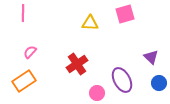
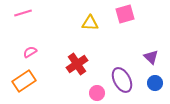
pink line: rotated 72 degrees clockwise
pink semicircle: rotated 16 degrees clockwise
blue circle: moved 4 px left
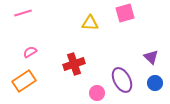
pink square: moved 1 px up
red cross: moved 3 px left; rotated 15 degrees clockwise
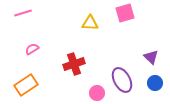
pink semicircle: moved 2 px right, 3 px up
orange rectangle: moved 2 px right, 4 px down
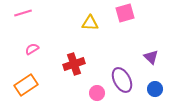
blue circle: moved 6 px down
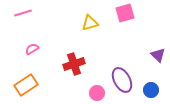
yellow triangle: rotated 18 degrees counterclockwise
purple triangle: moved 7 px right, 2 px up
blue circle: moved 4 px left, 1 px down
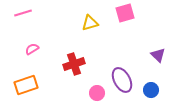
orange rectangle: rotated 15 degrees clockwise
